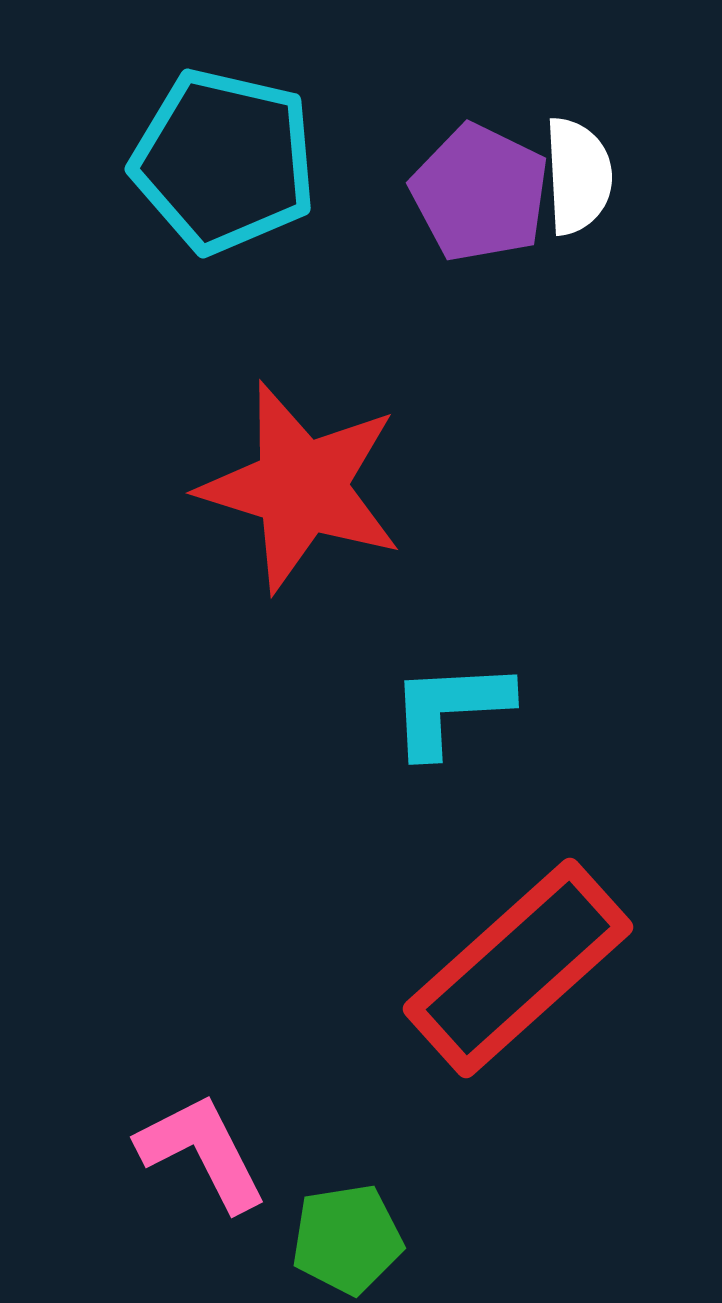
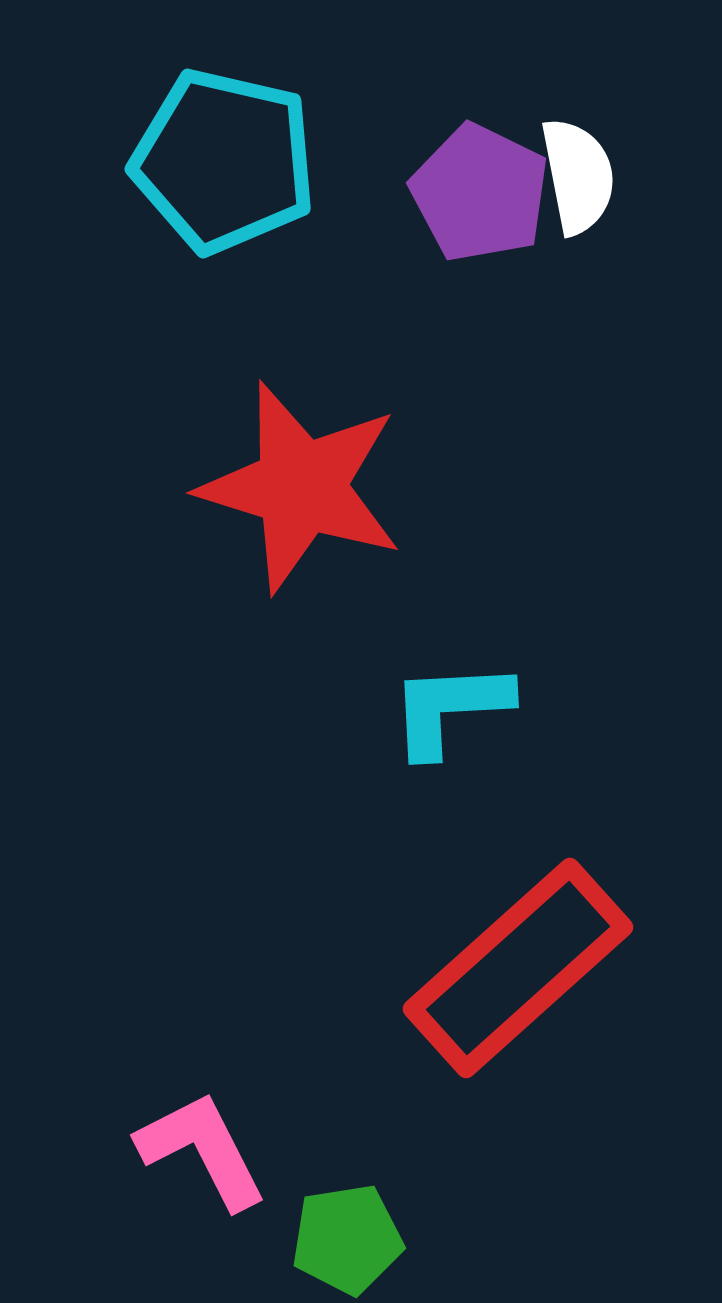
white semicircle: rotated 8 degrees counterclockwise
pink L-shape: moved 2 px up
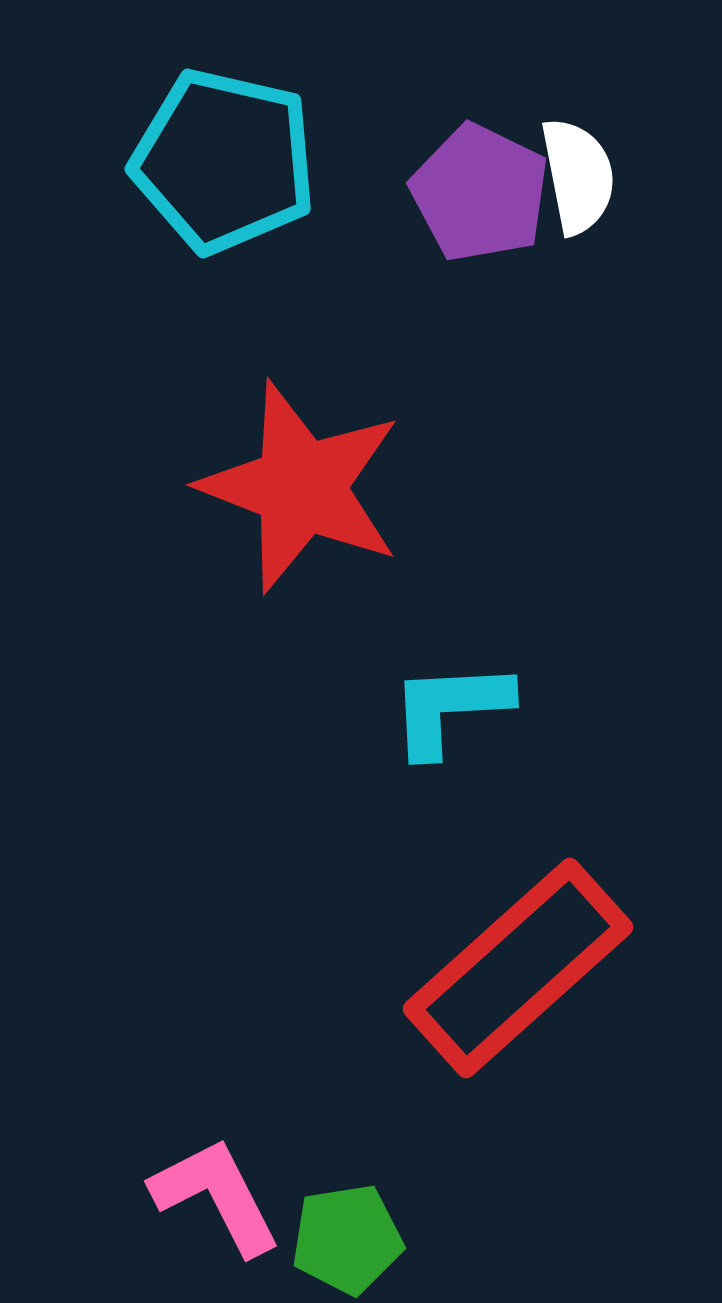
red star: rotated 4 degrees clockwise
pink L-shape: moved 14 px right, 46 px down
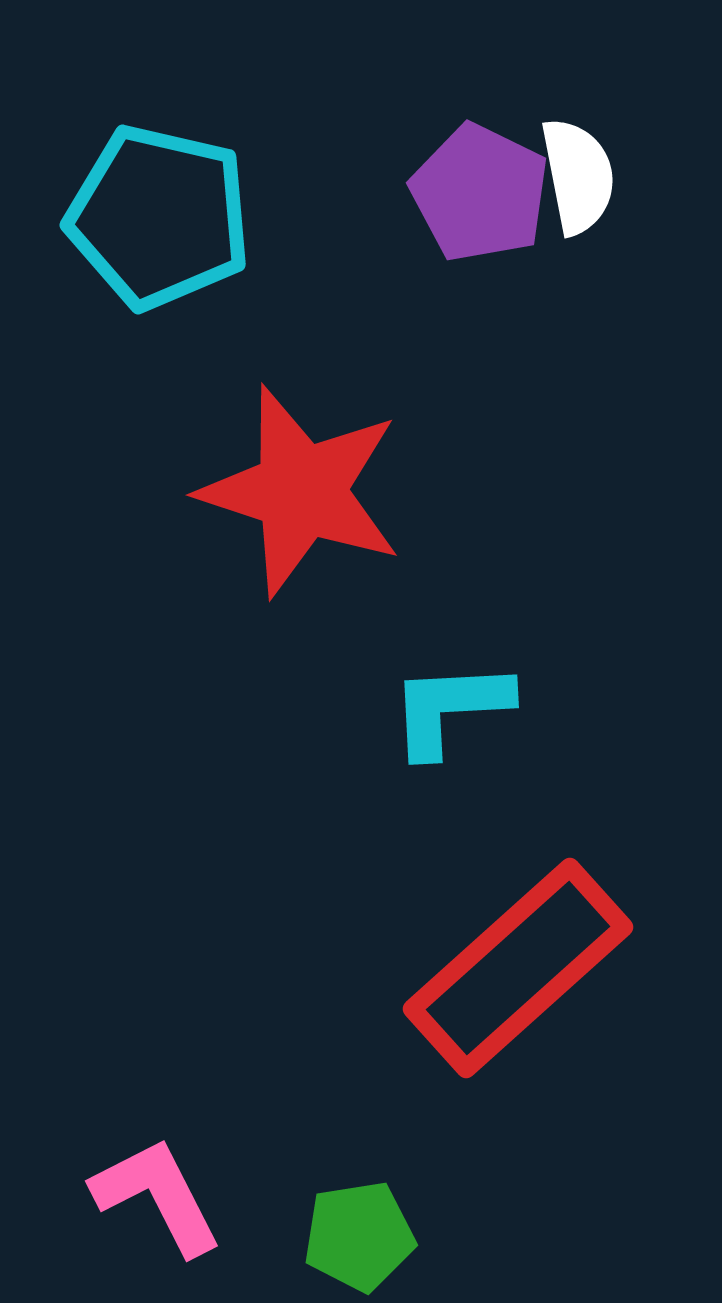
cyan pentagon: moved 65 px left, 56 px down
red star: moved 4 px down; rotated 3 degrees counterclockwise
pink L-shape: moved 59 px left
green pentagon: moved 12 px right, 3 px up
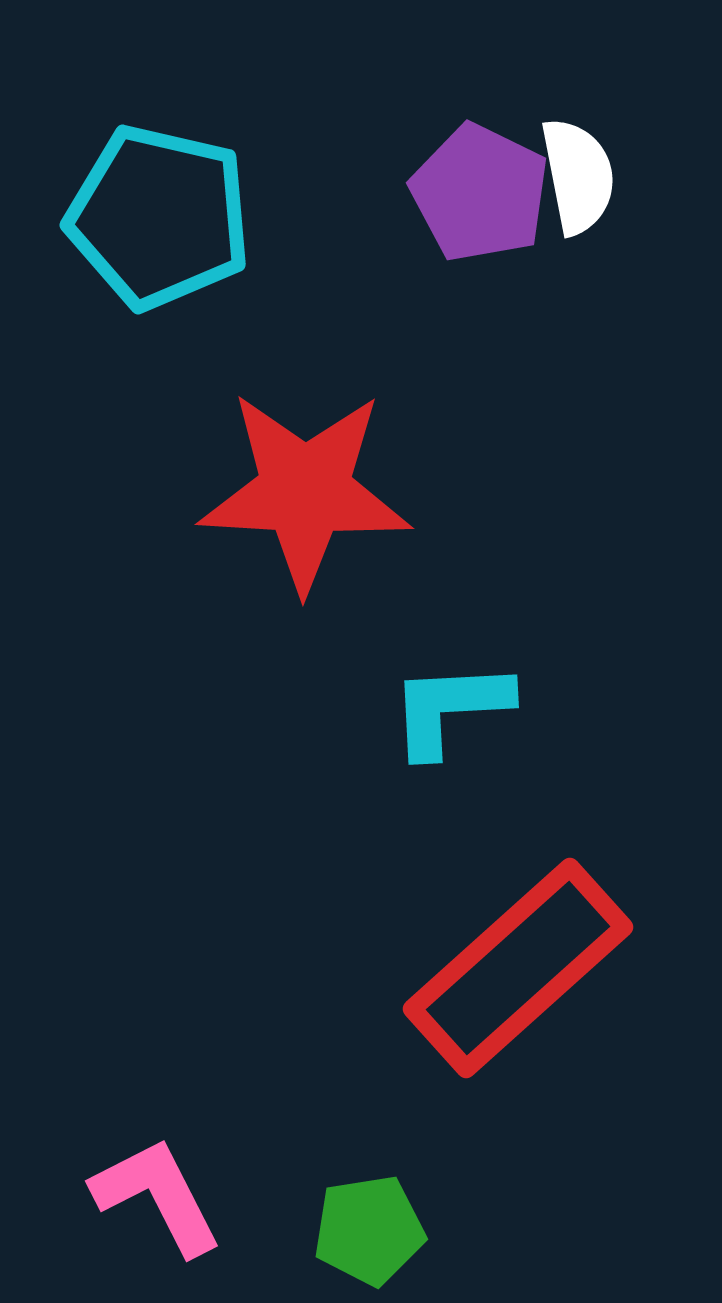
red star: moved 4 px right; rotated 15 degrees counterclockwise
green pentagon: moved 10 px right, 6 px up
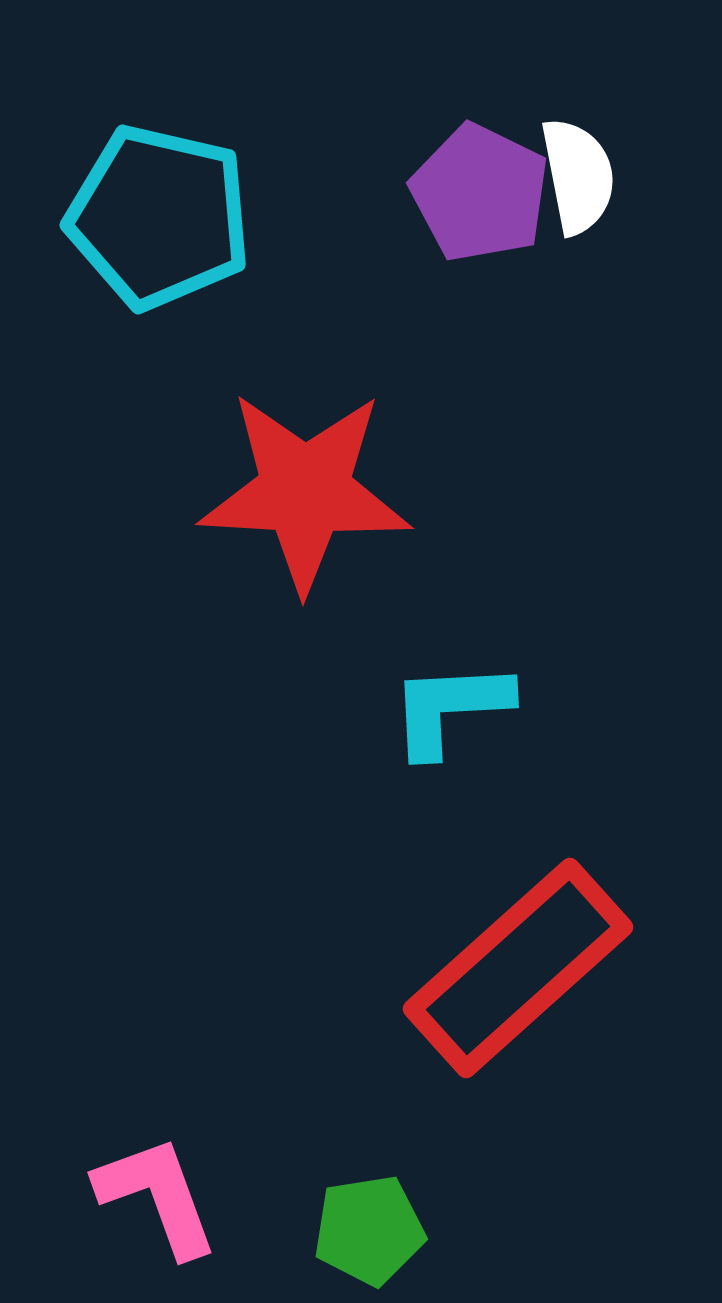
pink L-shape: rotated 7 degrees clockwise
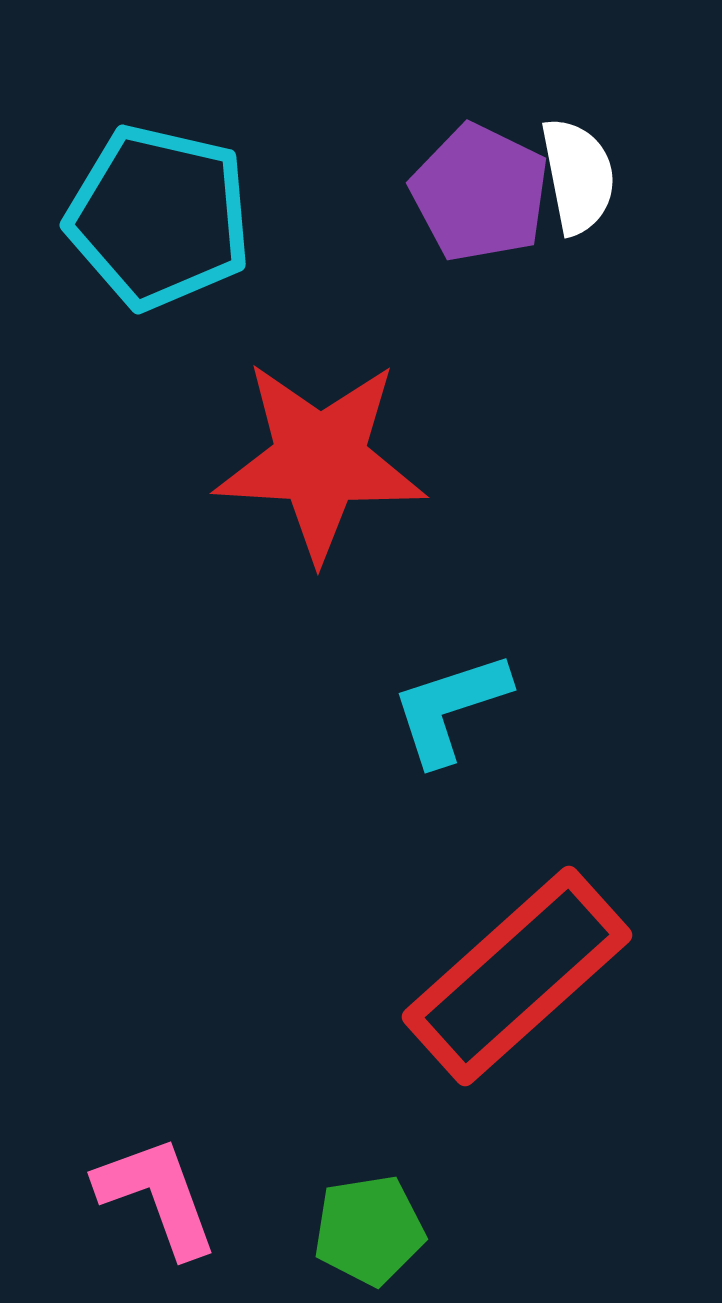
red star: moved 15 px right, 31 px up
cyan L-shape: rotated 15 degrees counterclockwise
red rectangle: moved 1 px left, 8 px down
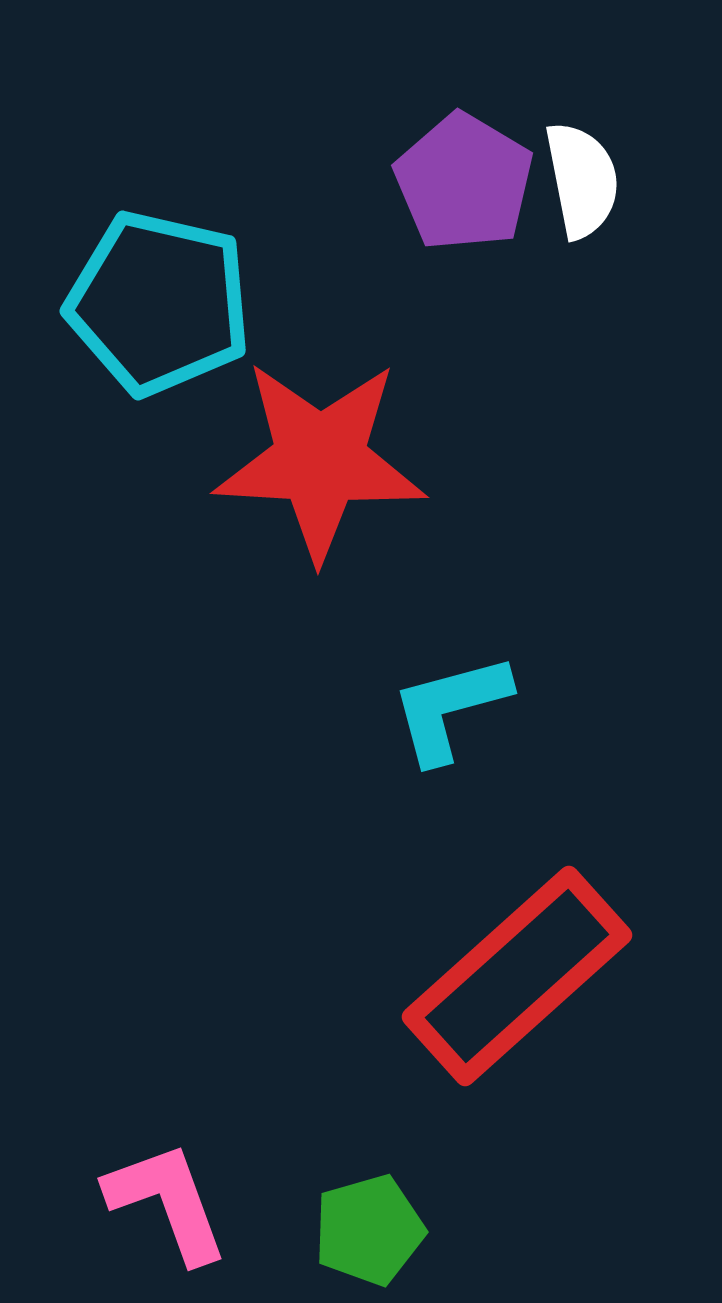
white semicircle: moved 4 px right, 4 px down
purple pentagon: moved 16 px left, 11 px up; rotated 5 degrees clockwise
cyan pentagon: moved 86 px down
cyan L-shape: rotated 3 degrees clockwise
pink L-shape: moved 10 px right, 6 px down
green pentagon: rotated 7 degrees counterclockwise
